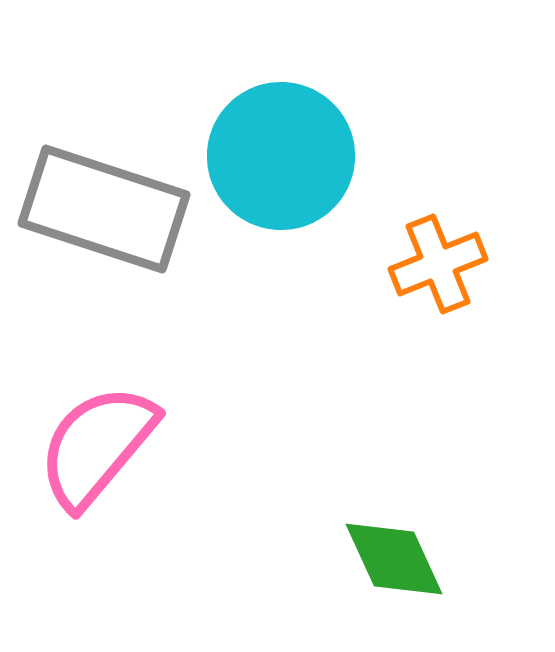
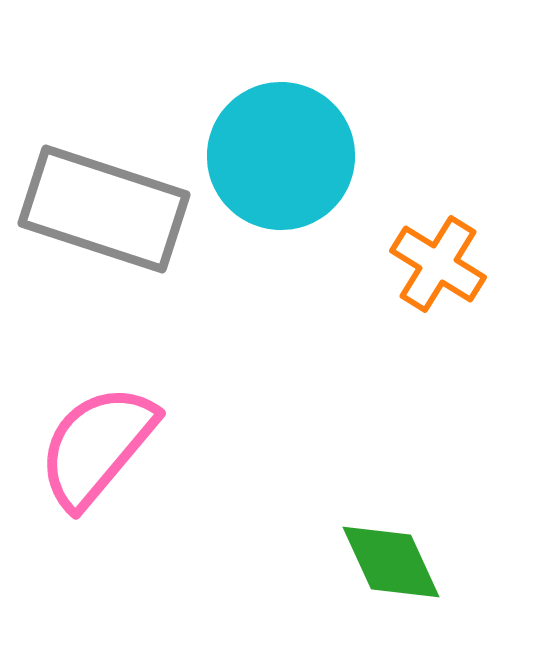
orange cross: rotated 36 degrees counterclockwise
green diamond: moved 3 px left, 3 px down
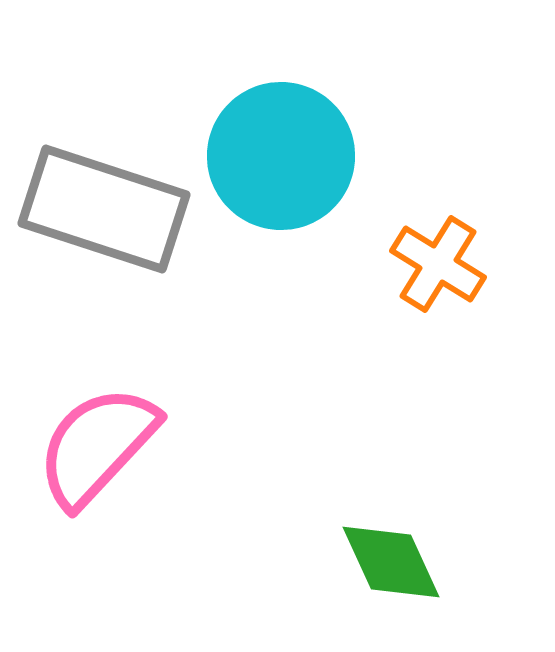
pink semicircle: rotated 3 degrees clockwise
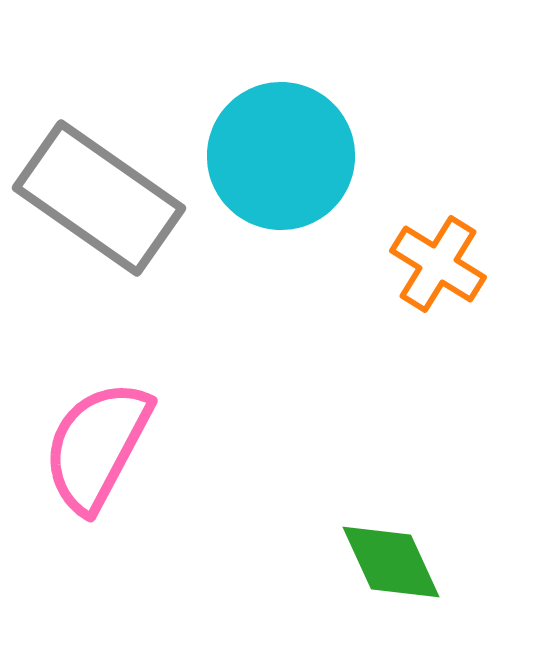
gray rectangle: moved 5 px left, 11 px up; rotated 17 degrees clockwise
pink semicircle: rotated 15 degrees counterclockwise
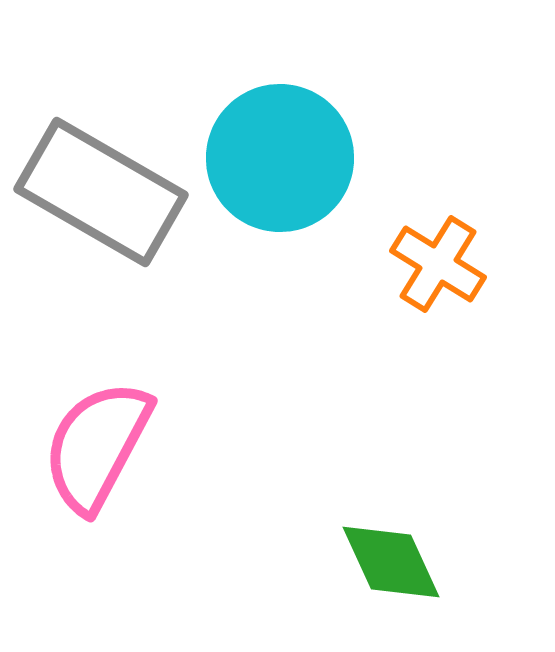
cyan circle: moved 1 px left, 2 px down
gray rectangle: moved 2 px right, 6 px up; rotated 5 degrees counterclockwise
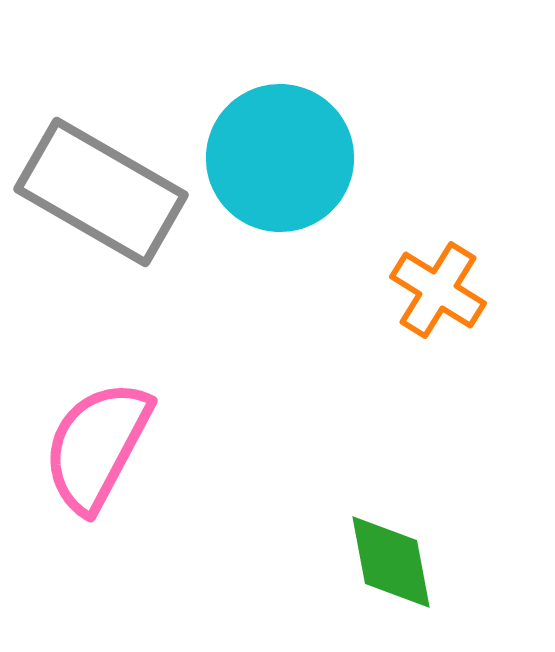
orange cross: moved 26 px down
green diamond: rotated 14 degrees clockwise
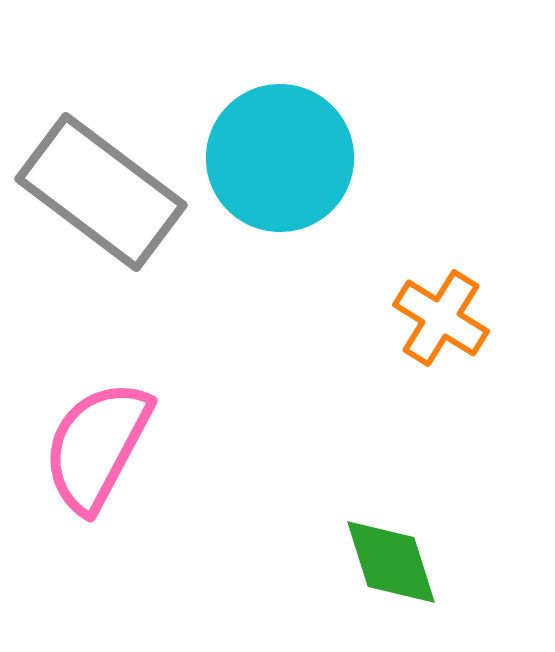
gray rectangle: rotated 7 degrees clockwise
orange cross: moved 3 px right, 28 px down
green diamond: rotated 7 degrees counterclockwise
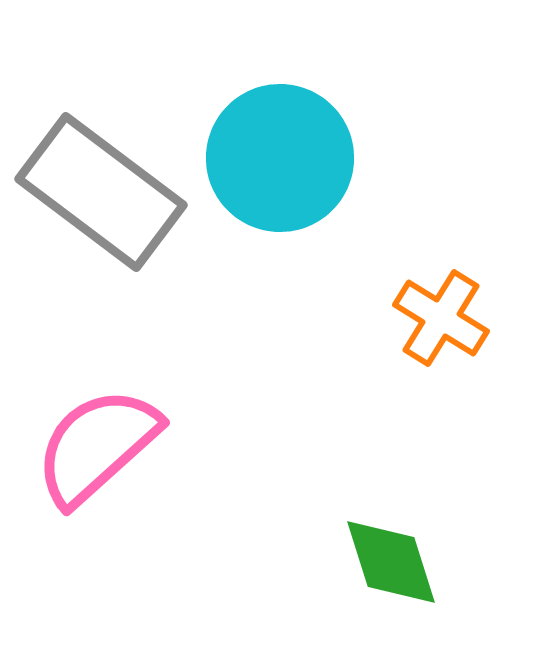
pink semicircle: rotated 20 degrees clockwise
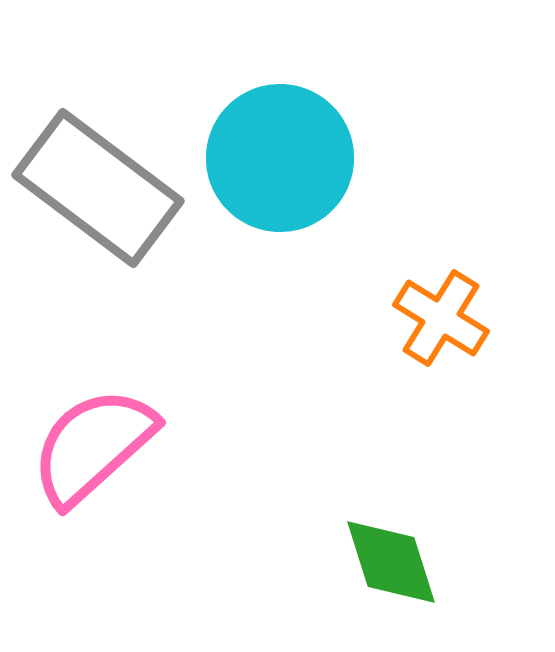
gray rectangle: moved 3 px left, 4 px up
pink semicircle: moved 4 px left
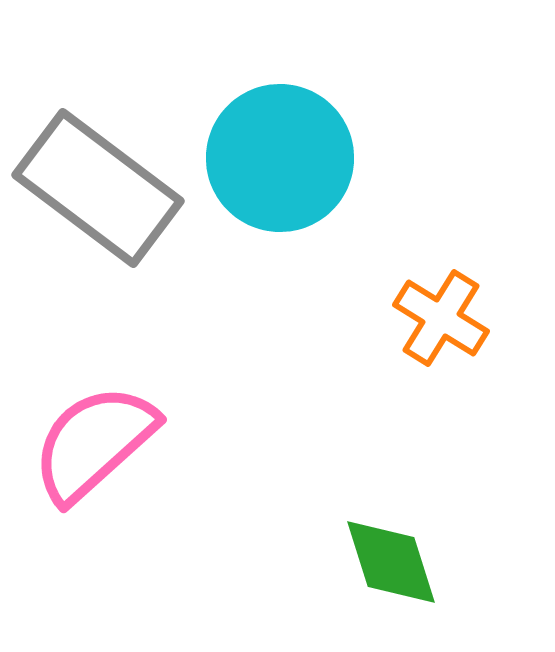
pink semicircle: moved 1 px right, 3 px up
